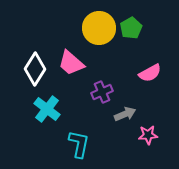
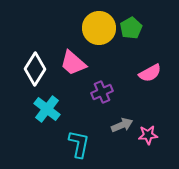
pink trapezoid: moved 2 px right
gray arrow: moved 3 px left, 11 px down
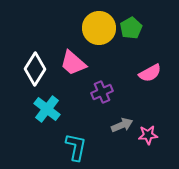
cyan L-shape: moved 3 px left, 3 px down
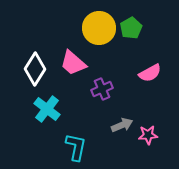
purple cross: moved 3 px up
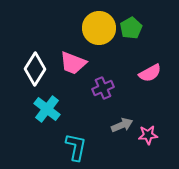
pink trapezoid: rotated 20 degrees counterclockwise
purple cross: moved 1 px right, 1 px up
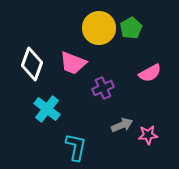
white diamond: moved 3 px left, 5 px up; rotated 12 degrees counterclockwise
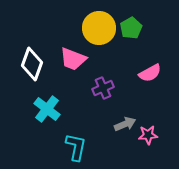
pink trapezoid: moved 4 px up
gray arrow: moved 3 px right, 1 px up
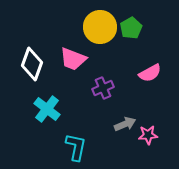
yellow circle: moved 1 px right, 1 px up
